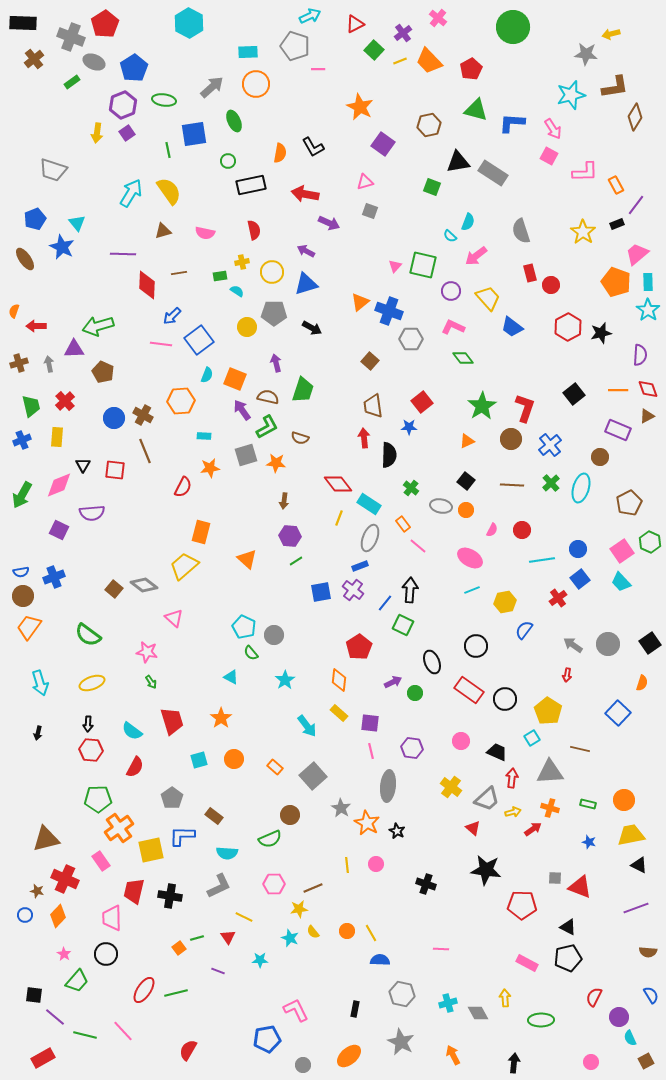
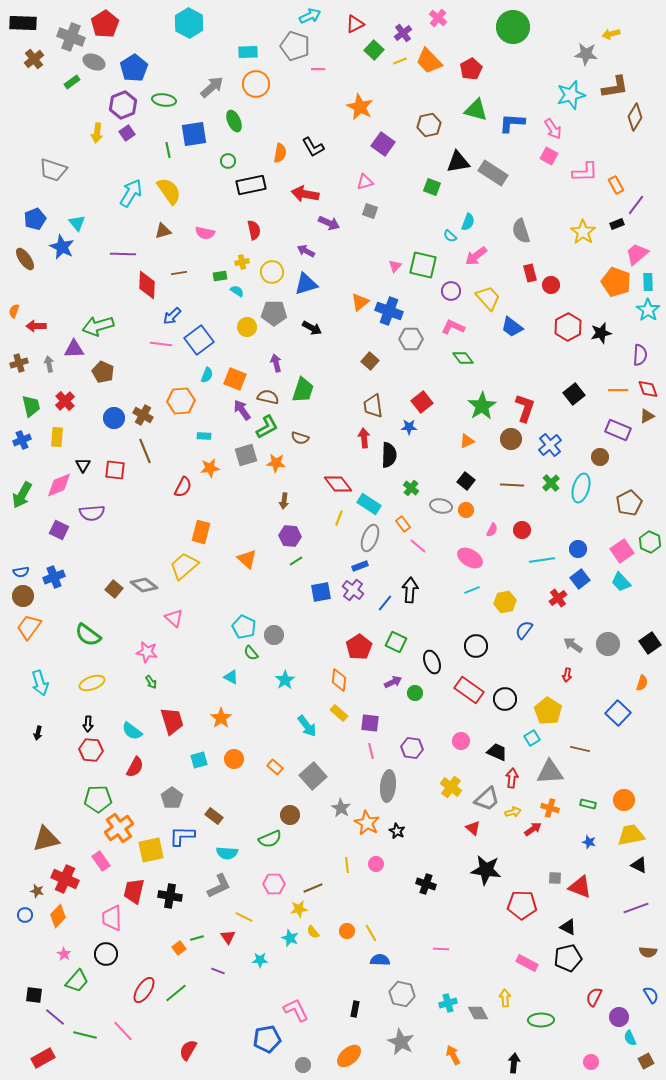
green square at (403, 625): moved 7 px left, 17 px down
green line at (176, 993): rotated 25 degrees counterclockwise
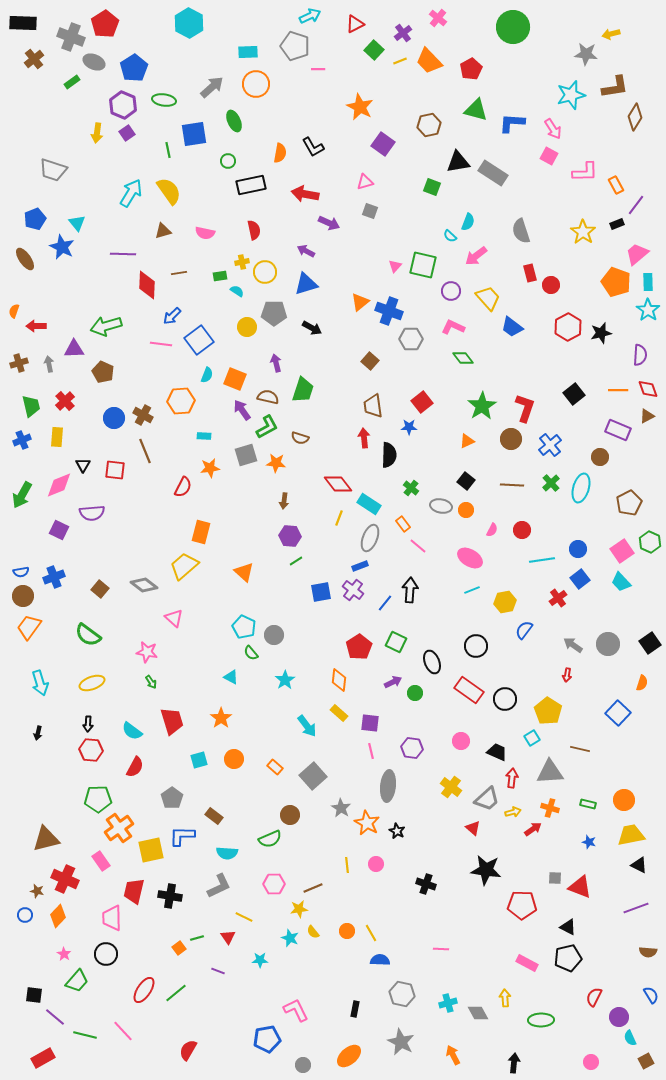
purple hexagon at (123, 105): rotated 16 degrees counterclockwise
yellow circle at (272, 272): moved 7 px left
green arrow at (98, 326): moved 8 px right
orange triangle at (247, 559): moved 3 px left, 13 px down
brown square at (114, 589): moved 14 px left
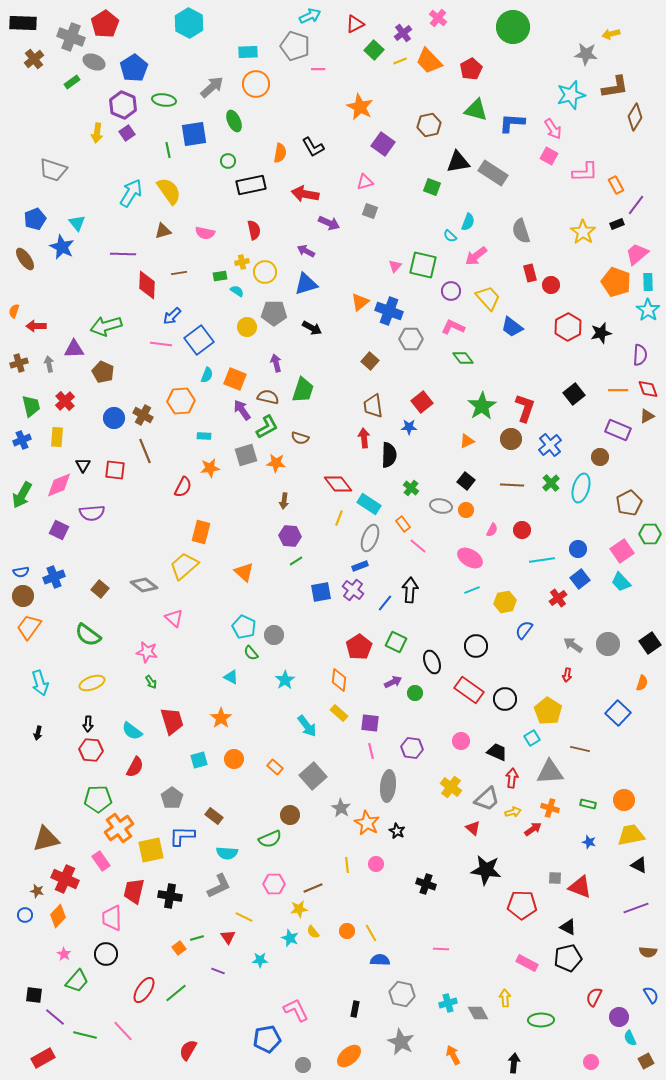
green hexagon at (650, 542): moved 8 px up; rotated 25 degrees counterclockwise
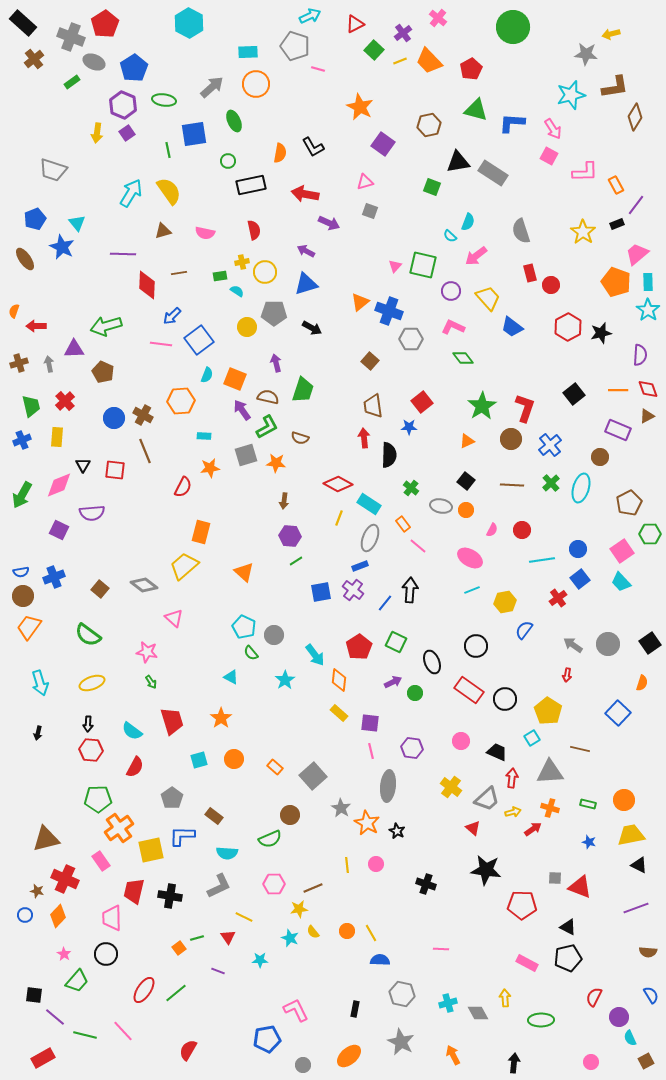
black rectangle at (23, 23): rotated 40 degrees clockwise
pink line at (318, 69): rotated 16 degrees clockwise
red diamond at (338, 484): rotated 24 degrees counterclockwise
cyan arrow at (307, 726): moved 8 px right, 71 px up
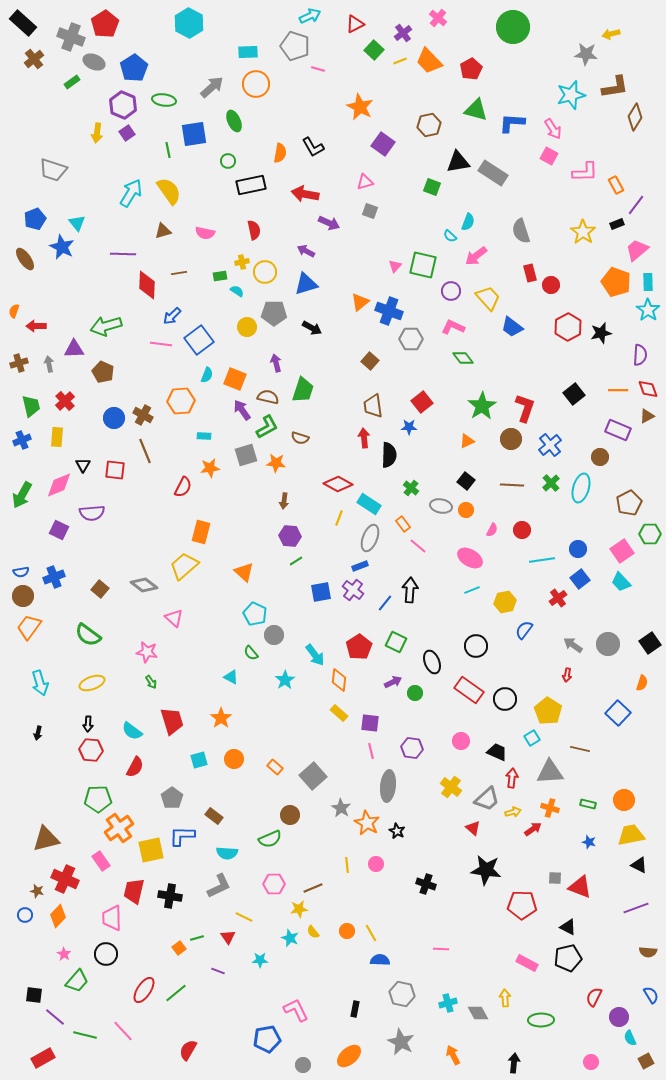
pink trapezoid at (637, 254): moved 4 px up
cyan pentagon at (244, 627): moved 11 px right, 13 px up
